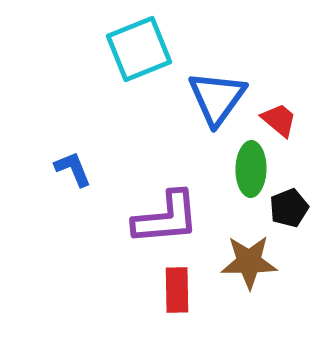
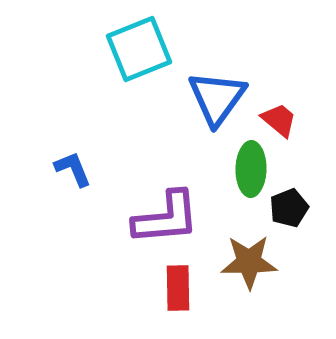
red rectangle: moved 1 px right, 2 px up
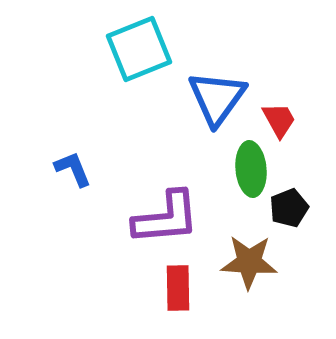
red trapezoid: rotated 21 degrees clockwise
green ellipse: rotated 6 degrees counterclockwise
brown star: rotated 4 degrees clockwise
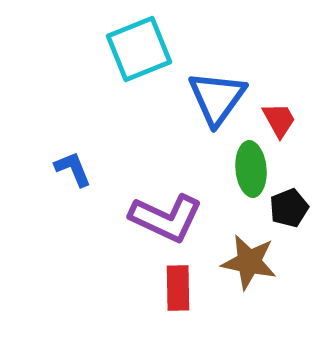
purple L-shape: rotated 30 degrees clockwise
brown star: rotated 8 degrees clockwise
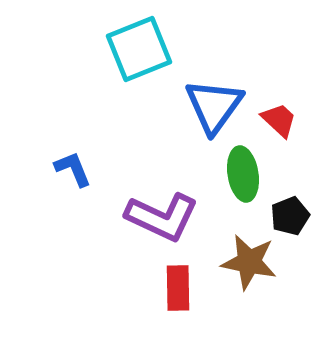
blue triangle: moved 3 px left, 8 px down
red trapezoid: rotated 18 degrees counterclockwise
green ellipse: moved 8 px left, 5 px down; rotated 4 degrees counterclockwise
black pentagon: moved 1 px right, 8 px down
purple L-shape: moved 4 px left, 1 px up
